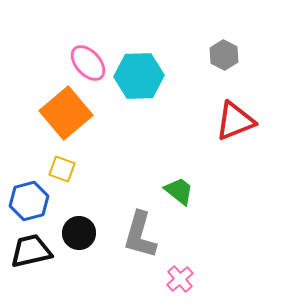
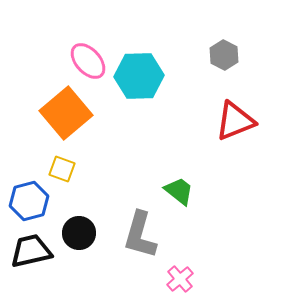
pink ellipse: moved 2 px up
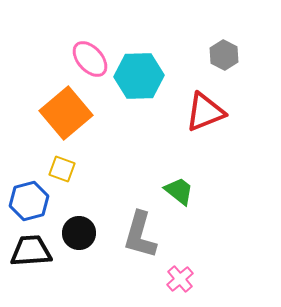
pink ellipse: moved 2 px right, 2 px up
red triangle: moved 30 px left, 9 px up
black trapezoid: rotated 9 degrees clockwise
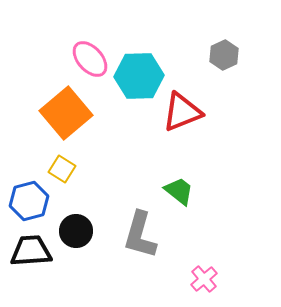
gray hexagon: rotated 8 degrees clockwise
red triangle: moved 23 px left
yellow square: rotated 12 degrees clockwise
black circle: moved 3 px left, 2 px up
pink cross: moved 24 px right
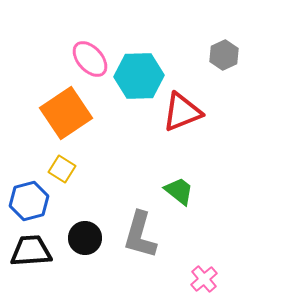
orange square: rotated 6 degrees clockwise
black circle: moved 9 px right, 7 px down
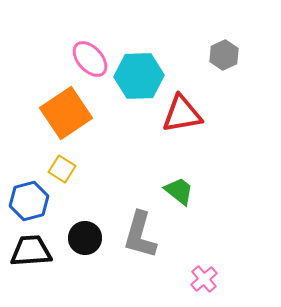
red triangle: moved 2 px down; rotated 12 degrees clockwise
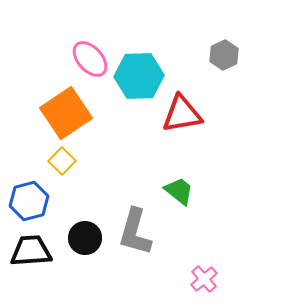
yellow square: moved 8 px up; rotated 12 degrees clockwise
gray L-shape: moved 5 px left, 3 px up
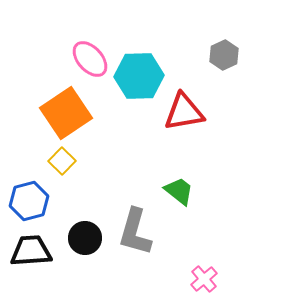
red triangle: moved 2 px right, 2 px up
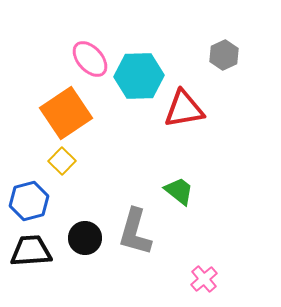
red triangle: moved 3 px up
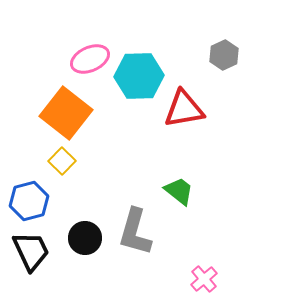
pink ellipse: rotated 72 degrees counterclockwise
orange square: rotated 18 degrees counterclockwise
black trapezoid: rotated 69 degrees clockwise
